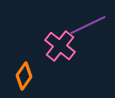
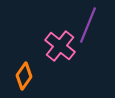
purple line: rotated 42 degrees counterclockwise
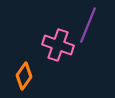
pink cross: moved 2 px left, 1 px up; rotated 20 degrees counterclockwise
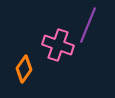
orange diamond: moved 7 px up
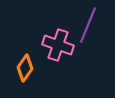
orange diamond: moved 1 px right, 1 px up
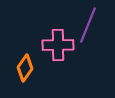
pink cross: rotated 20 degrees counterclockwise
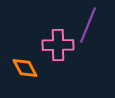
orange diamond: rotated 64 degrees counterclockwise
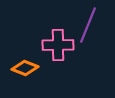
orange diamond: rotated 40 degrees counterclockwise
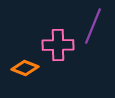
purple line: moved 5 px right, 1 px down
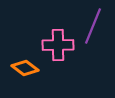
orange diamond: rotated 16 degrees clockwise
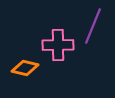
orange diamond: rotated 24 degrees counterclockwise
